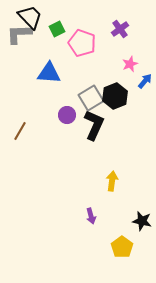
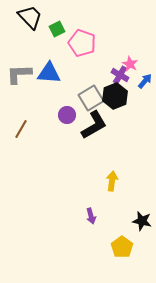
purple cross: moved 46 px down; rotated 24 degrees counterclockwise
gray L-shape: moved 40 px down
pink star: rotated 21 degrees counterclockwise
black L-shape: rotated 36 degrees clockwise
brown line: moved 1 px right, 2 px up
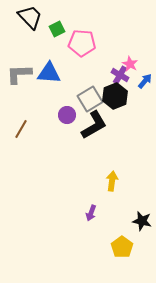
pink pentagon: rotated 16 degrees counterclockwise
gray square: moved 1 px left, 1 px down
purple arrow: moved 3 px up; rotated 35 degrees clockwise
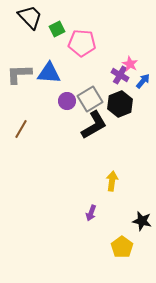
blue arrow: moved 2 px left
black hexagon: moved 5 px right, 8 px down
purple circle: moved 14 px up
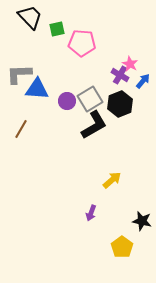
green square: rotated 14 degrees clockwise
blue triangle: moved 12 px left, 16 px down
yellow arrow: moved 1 px up; rotated 42 degrees clockwise
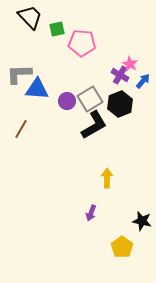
yellow arrow: moved 5 px left, 2 px up; rotated 48 degrees counterclockwise
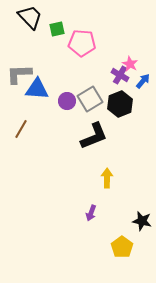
black L-shape: moved 11 px down; rotated 8 degrees clockwise
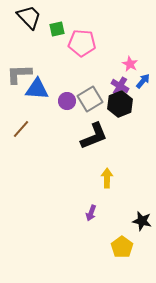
black trapezoid: moved 1 px left
purple cross: moved 11 px down
brown line: rotated 12 degrees clockwise
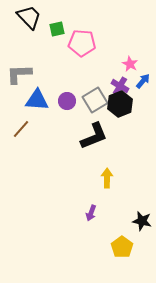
blue triangle: moved 11 px down
gray square: moved 5 px right, 1 px down
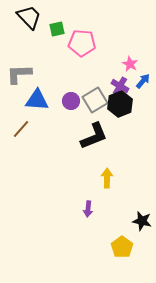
purple circle: moved 4 px right
purple arrow: moved 3 px left, 4 px up; rotated 14 degrees counterclockwise
